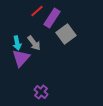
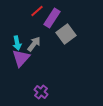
gray arrow: moved 1 px down; rotated 105 degrees counterclockwise
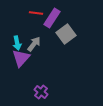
red line: moved 1 px left, 2 px down; rotated 48 degrees clockwise
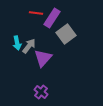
gray arrow: moved 5 px left, 2 px down
purple triangle: moved 22 px right
